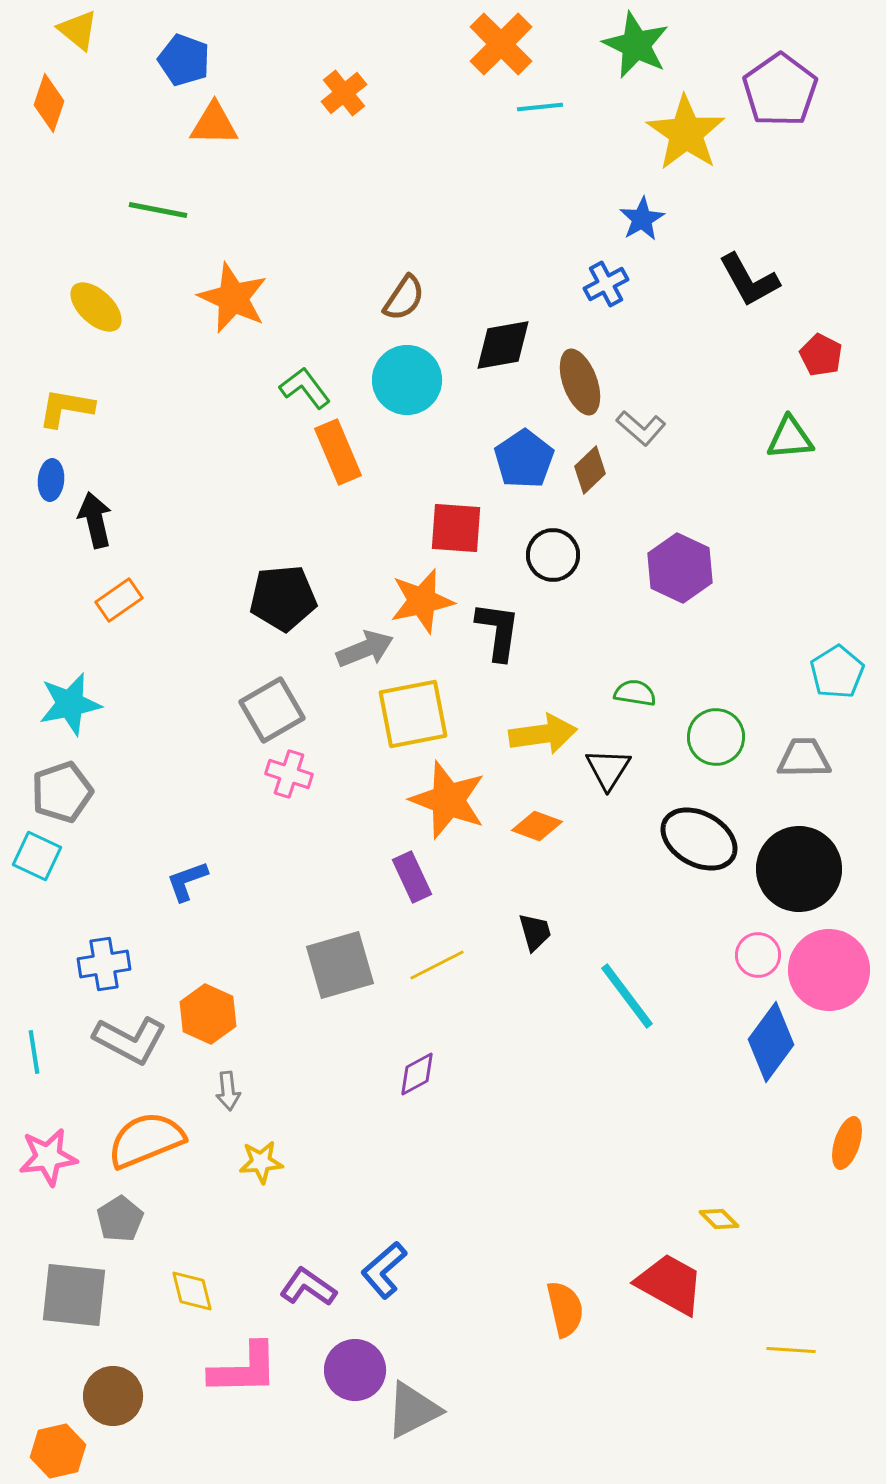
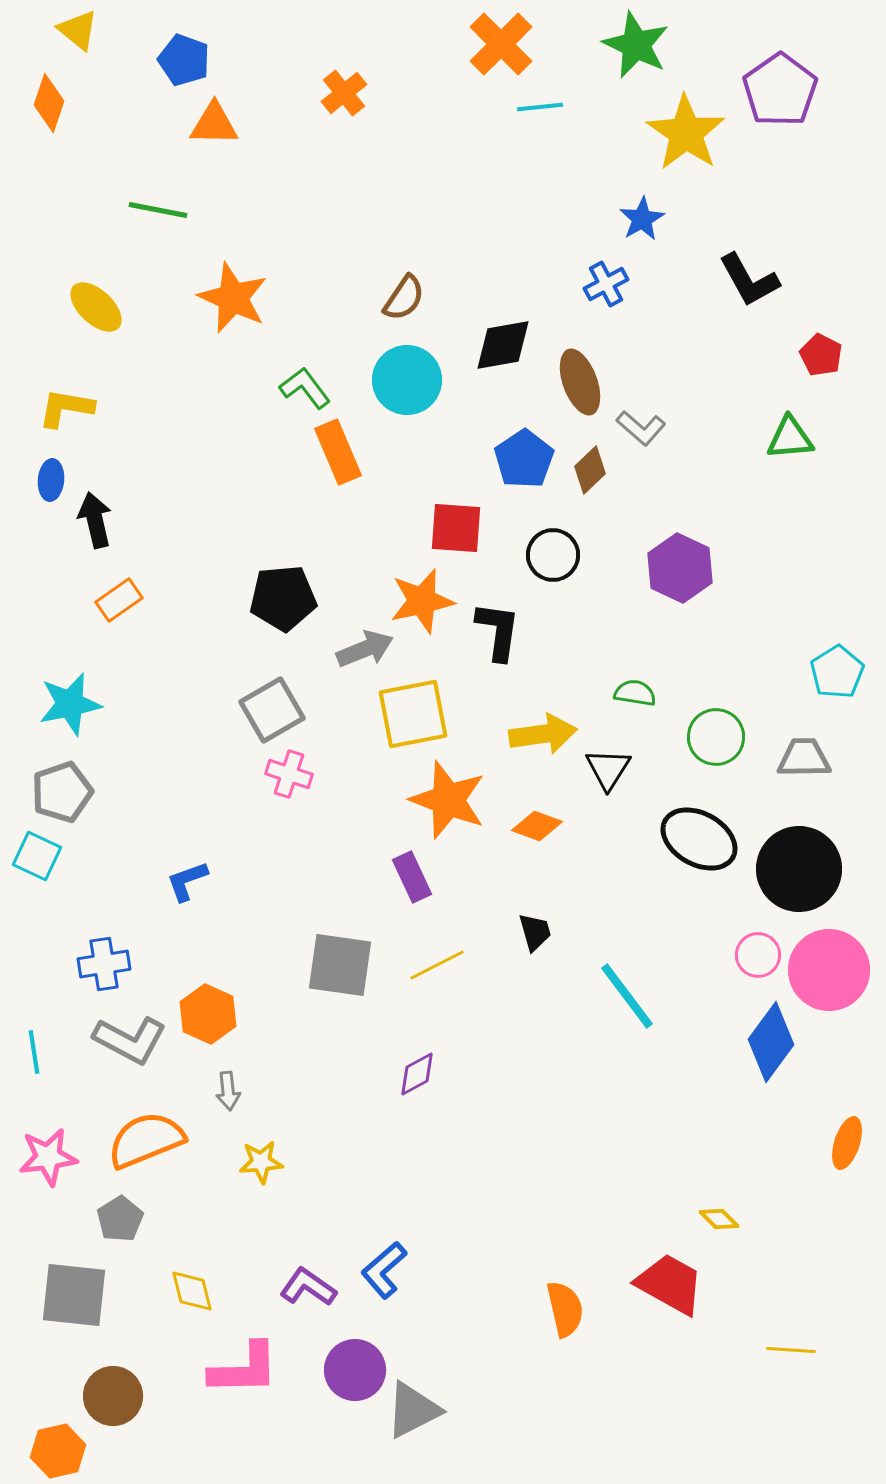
gray square at (340, 965): rotated 24 degrees clockwise
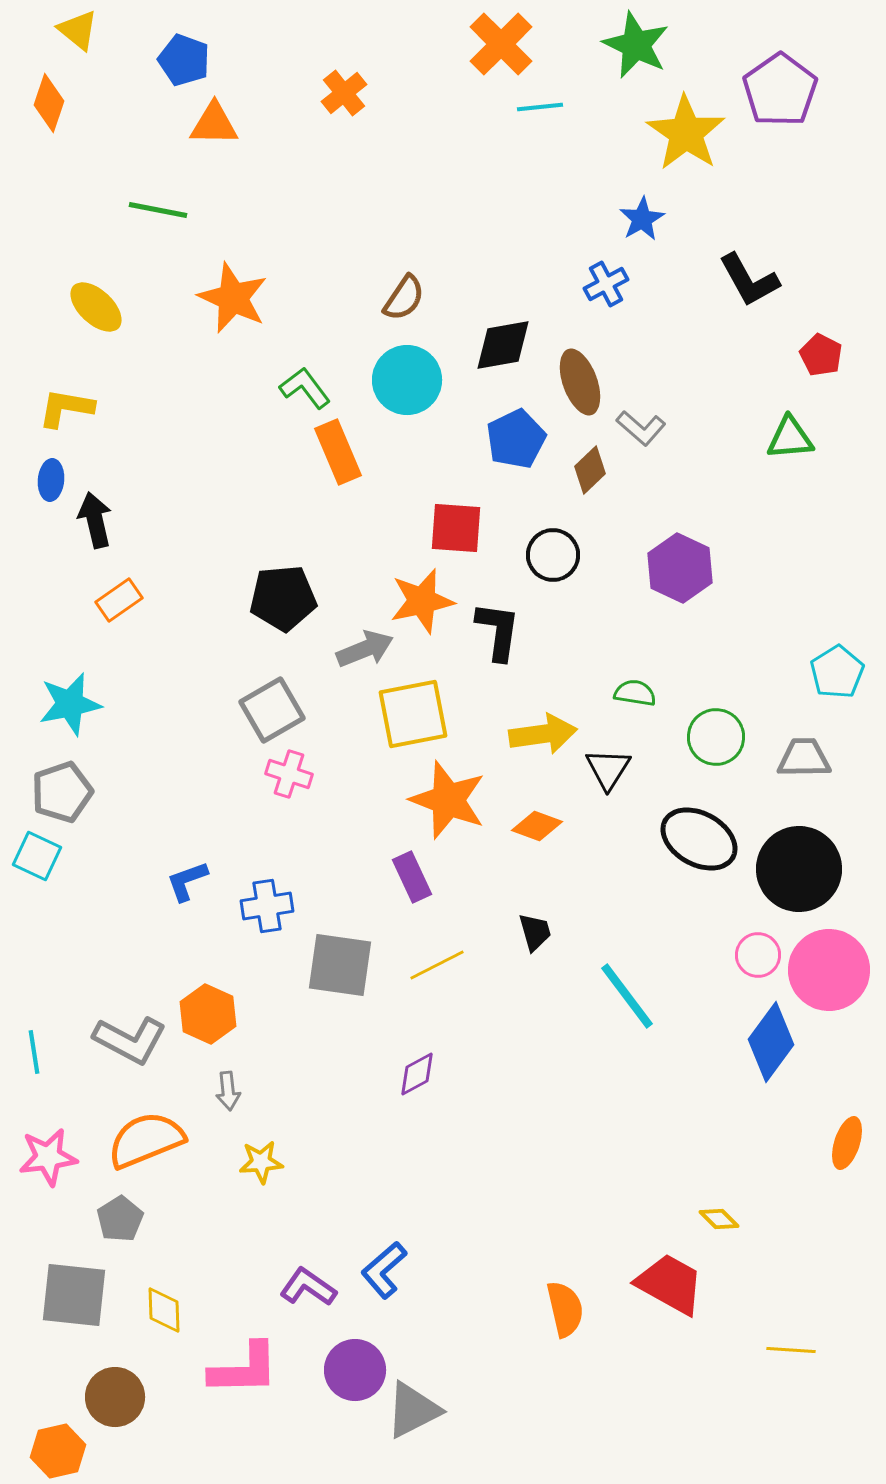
blue pentagon at (524, 459): moved 8 px left, 20 px up; rotated 8 degrees clockwise
blue cross at (104, 964): moved 163 px right, 58 px up
yellow diamond at (192, 1291): moved 28 px left, 19 px down; rotated 12 degrees clockwise
brown circle at (113, 1396): moved 2 px right, 1 px down
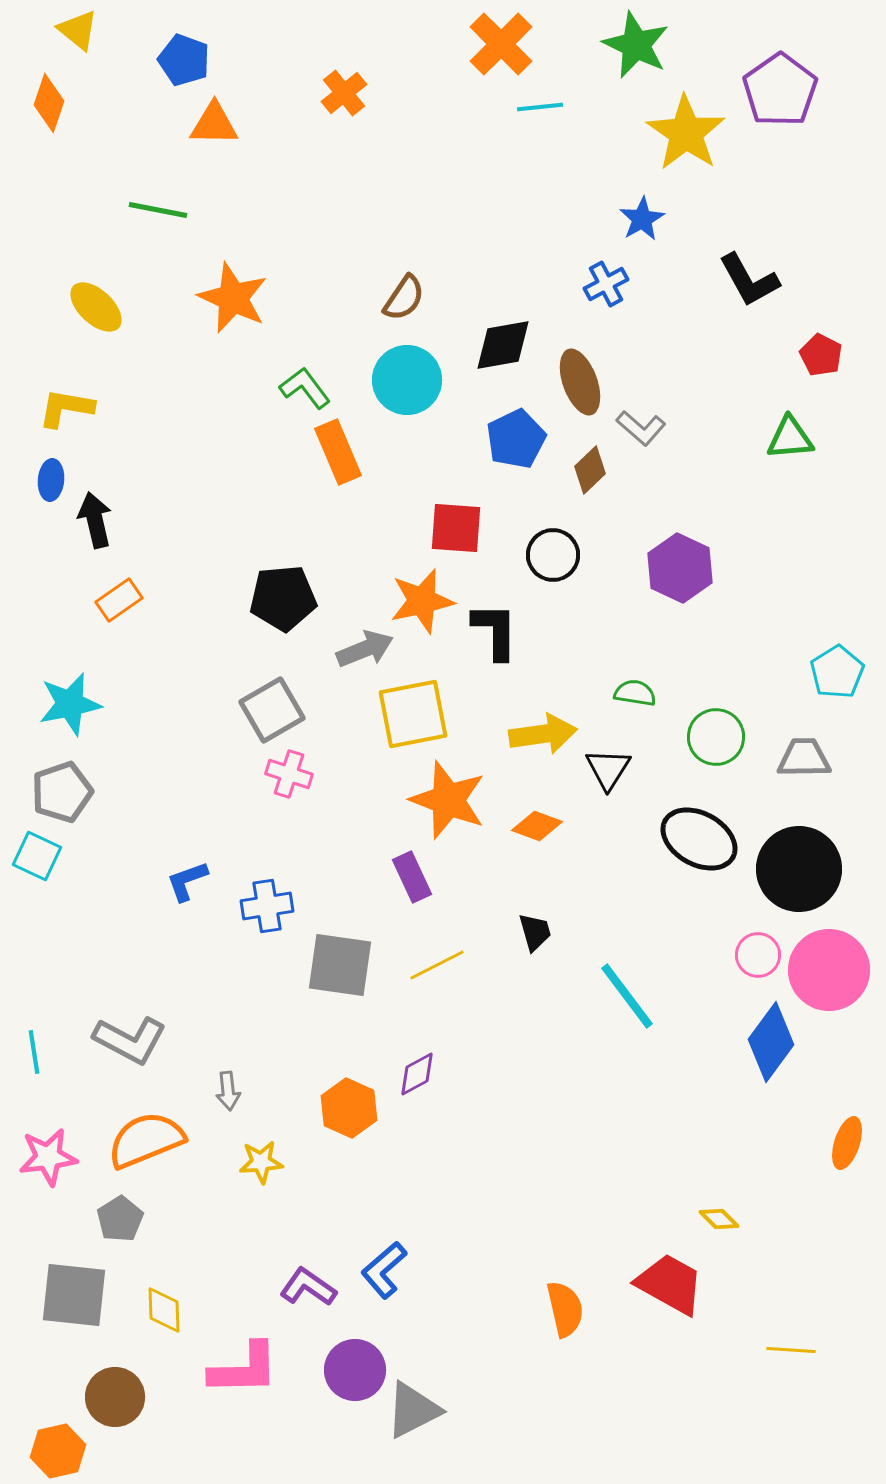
black L-shape at (498, 631): moved 3 px left; rotated 8 degrees counterclockwise
orange hexagon at (208, 1014): moved 141 px right, 94 px down
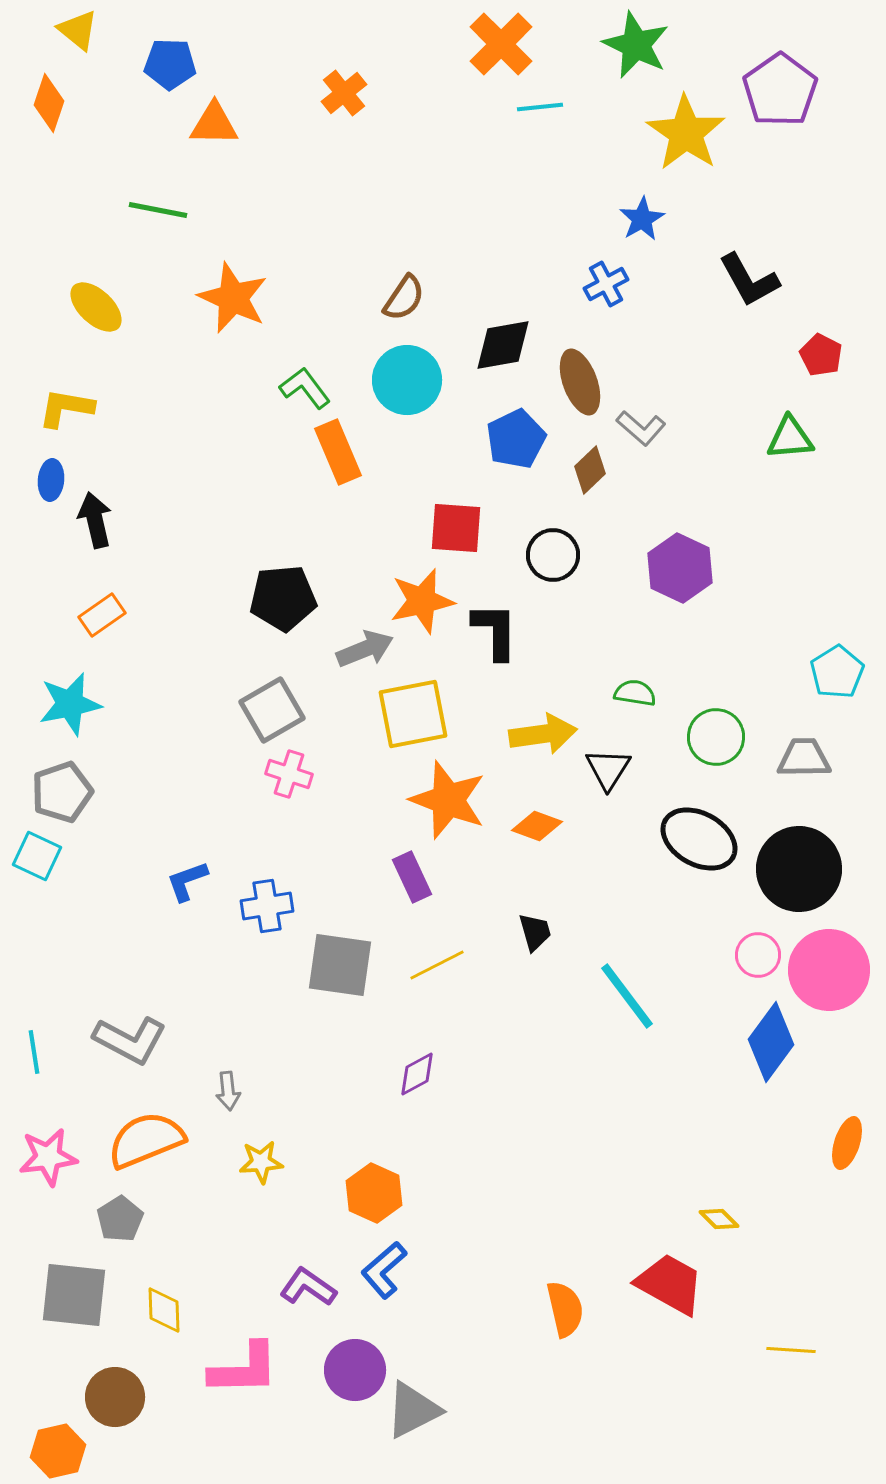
blue pentagon at (184, 60): moved 14 px left, 4 px down; rotated 18 degrees counterclockwise
orange rectangle at (119, 600): moved 17 px left, 15 px down
orange hexagon at (349, 1108): moved 25 px right, 85 px down
